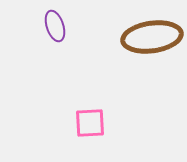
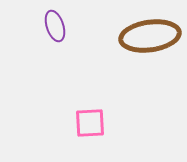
brown ellipse: moved 2 px left, 1 px up
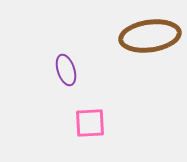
purple ellipse: moved 11 px right, 44 px down
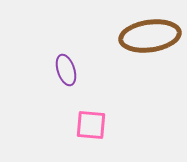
pink square: moved 1 px right, 2 px down; rotated 8 degrees clockwise
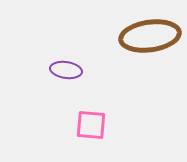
purple ellipse: rotated 64 degrees counterclockwise
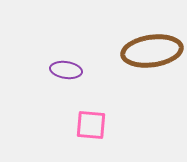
brown ellipse: moved 2 px right, 15 px down
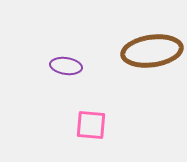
purple ellipse: moved 4 px up
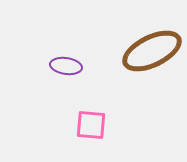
brown ellipse: rotated 18 degrees counterclockwise
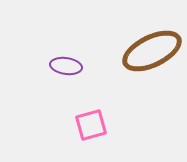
pink square: rotated 20 degrees counterclockwise
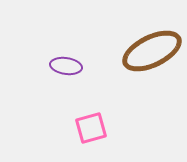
pink square: moved 3 px down
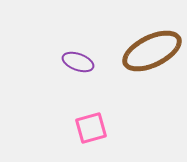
purple ellipse: moved 12 px right, 4 px up; rotated 12 degrees clockwise
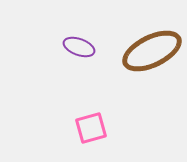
purple ellipse: moved 1 px right, 15 px up
